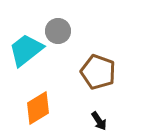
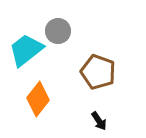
orange diamond: moved 9 px up; rotated 20 degrees counterclockwise
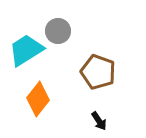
cyan trapezoid: rotated 6 degrees clockwise
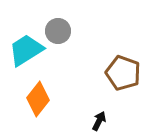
brown pentagon: moved 25 px right, 1 px down
black arrow: rotated 120 degrees counterclockwise
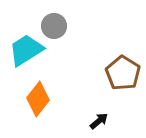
gray circle: moved 4 px left, 5 px up
brown pentagon: rotated 12 degrees clockwise
black arrow: rotated 24 degrees clockwise
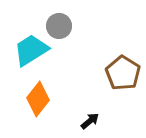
gray circle: moved 5 px right
cyan trapezoid: moved 5 px right
black arrow: moved 9 px left
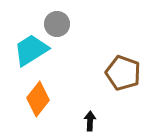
gray circle: moved 2 px left, 2 px up
brown pentagon: rotated 12 degrees counterclockwise
black arrow: rotated 48 degrees counterclockwise
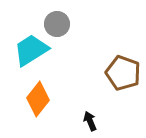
black arrow: rotated 24 degrees counterclockwise
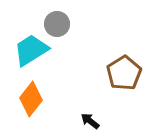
brown pentagon: moved 1 px right; rotated 20 degrees clockwise
orange diamond: moved 7 px left
black arrow: rotated 30 degrees counterclockwise
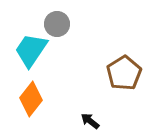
cyan trapezoid: rotated 24 degrees counterclockwise
